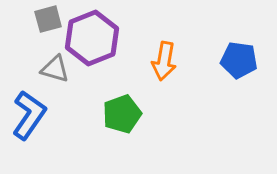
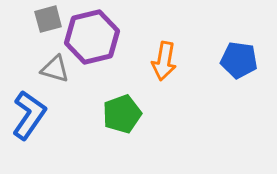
purple hexagon: moved 1 px up; rotated 8 degrees clockwise
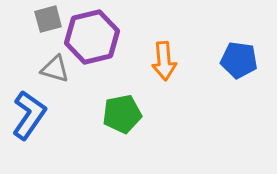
orange arrow: rotated 15 degrees counterclockwise
green pentagon: rotated 9 degrees clockwise
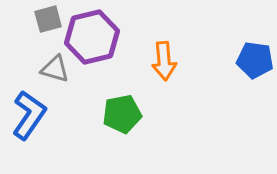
blue pentagon: moved 16 px right
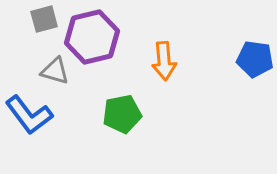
gray square: moved 4 px left
blue pentagon: moved 1 px up
gray triangle: moved 2 px down
blue L-shape: rotated 108 degrees clockwise
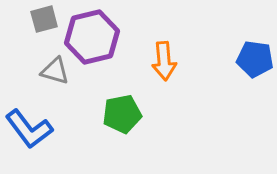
blue L-shape: moved 14 px down
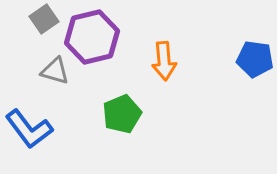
gray square: rotated 20 degrees counterclockwise
green pentagon: rotated 12 degrees counterclockwise
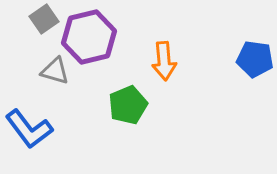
purple hexagon: moved 3 px left
green pentagon: moved 6 px right, 9 px up
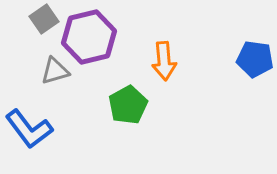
gray triangle: rotated 32 degrees counterclockwise
green pentagon: rotated 6 degrees counterclockwise
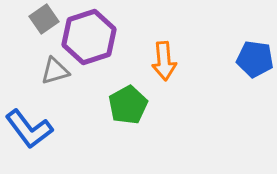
purple hexagon: rotated 4 degrees counterclockwise
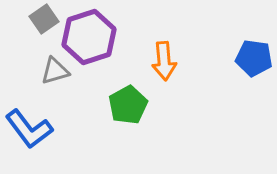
blue pentagon: moved 1 px left, 1 px up
